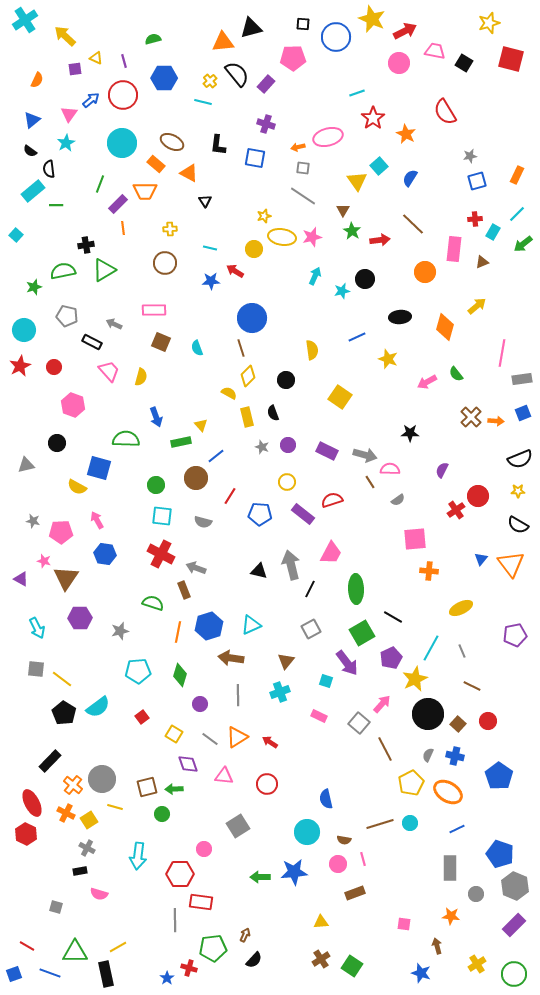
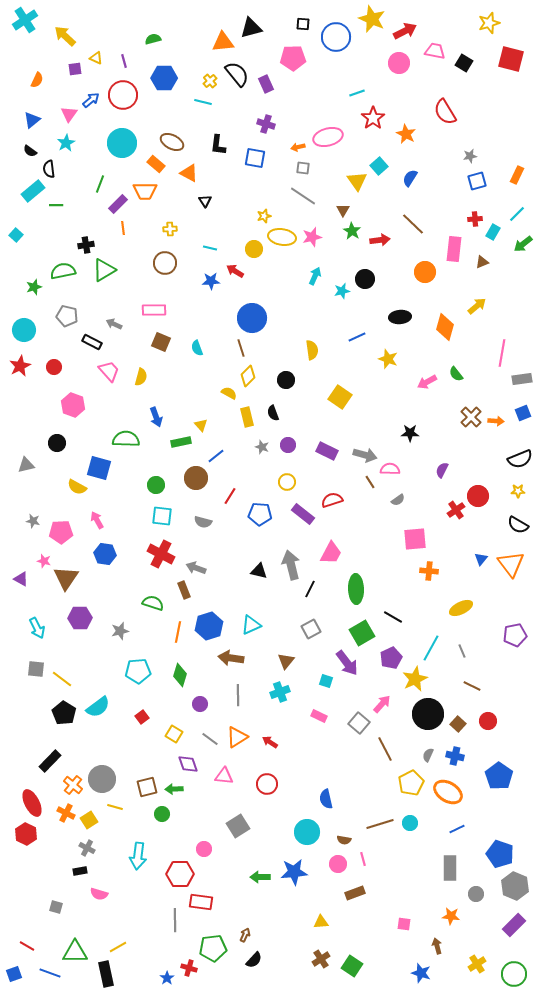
purple rectangle at (266, 84): rotated 66 degrees counterclockwise
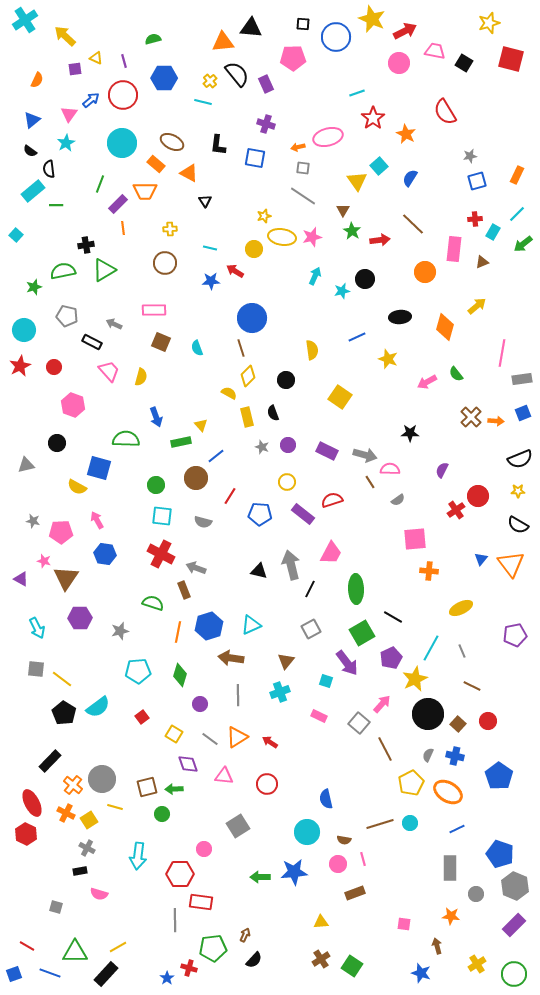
black triangle at (251, 28): rotated 20 degrees clockwise
black rectangle at (106, 974): rotated 55 degrees clockwise
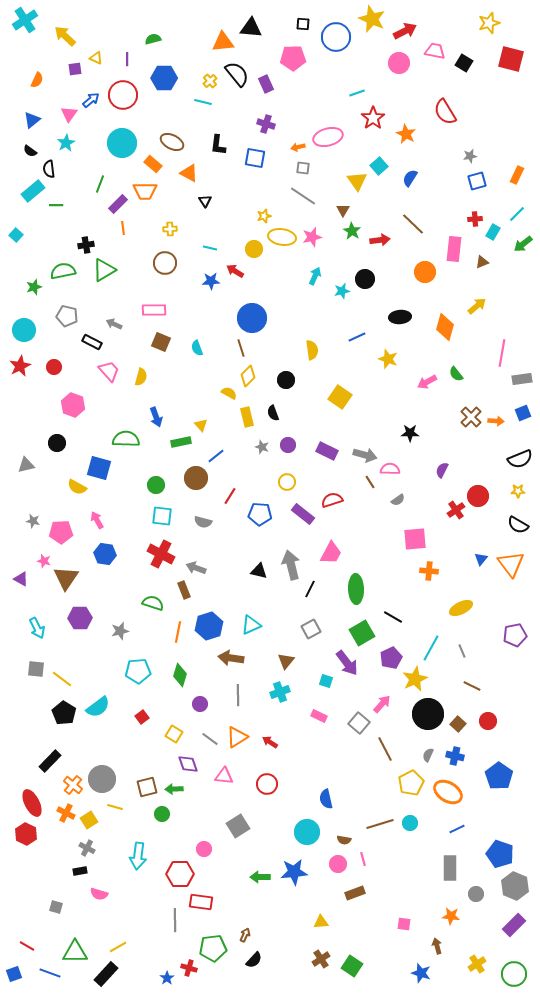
purple line at (124, 61): moved 3 px right, 2 px up; rotated 16 degrees clockwise
orange rectangle at (156, 164): moved 3 px left
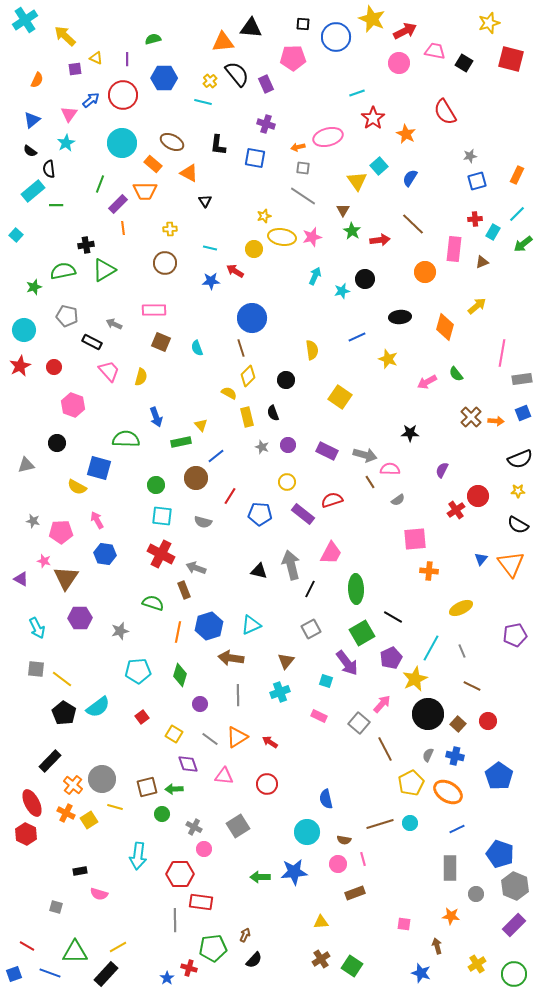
gray cross at (87, 848): moved 107 px right, 21 px up
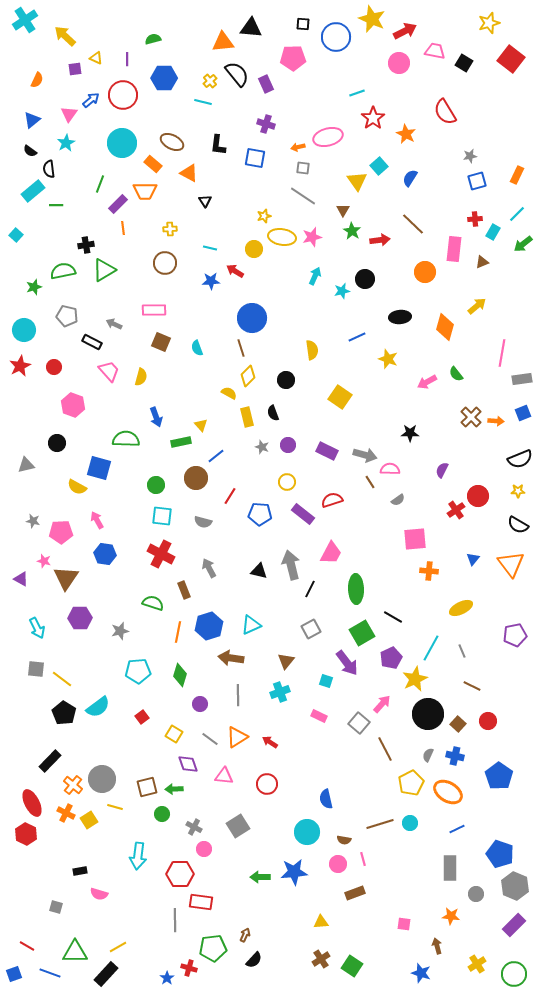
red square at (511, 59): rotated 24 degrees clockwise
blue triangle at (481, 559): moved 8 px left
gray arrow at (196, 568): moved 13 px right; rotated 42 degrees clockwise
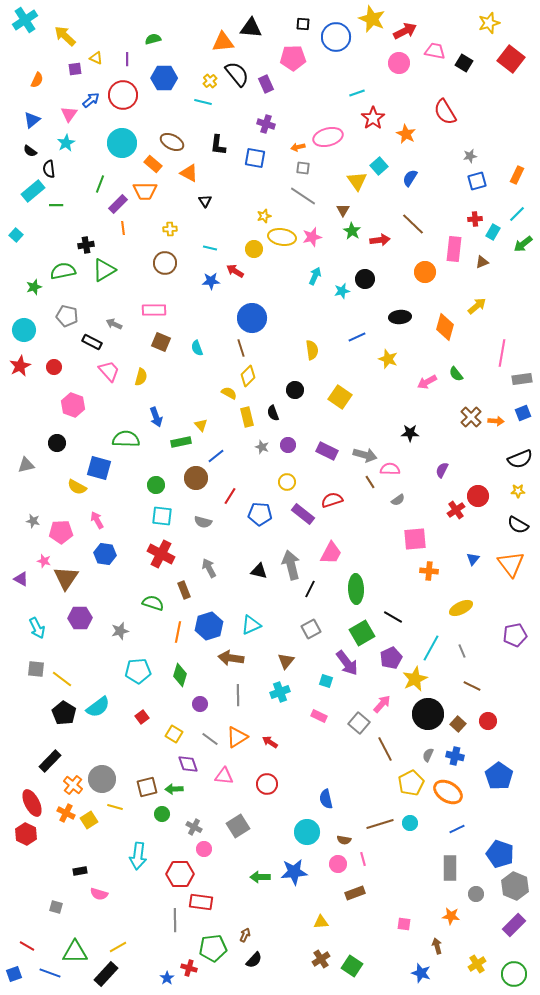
black circle at (286, 380): moved 9 px right, 10 px down
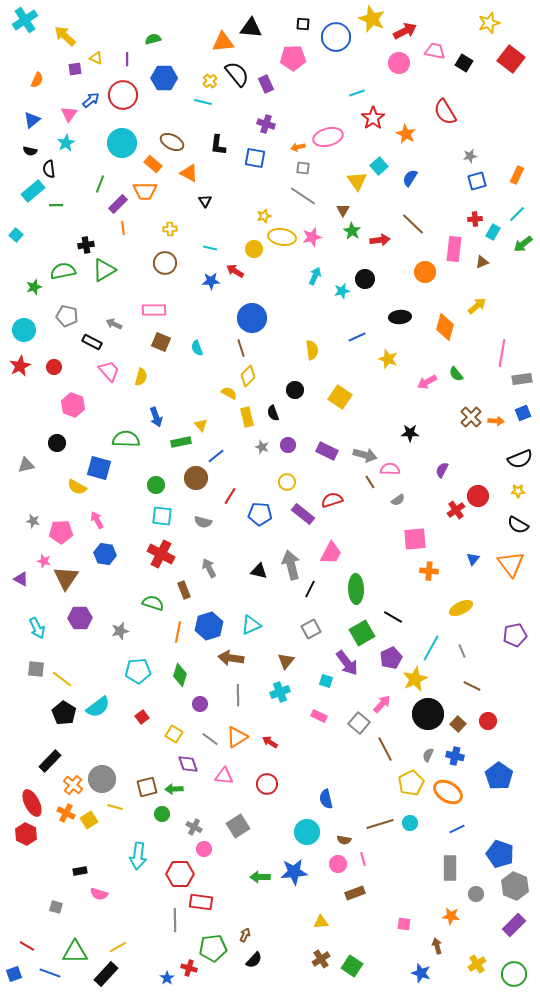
black semicircle at (30, 151): rotated 24 degrees counterclockwise
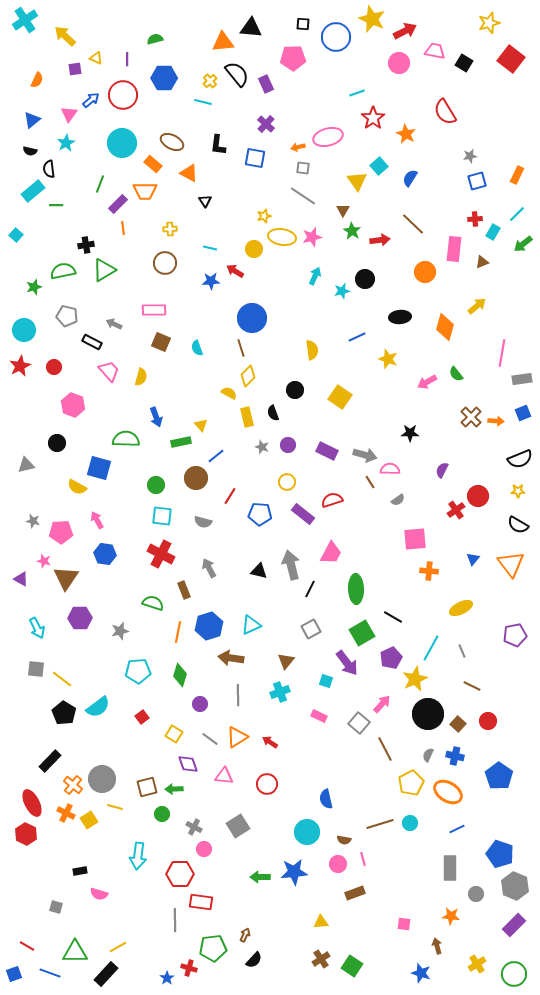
green semicircle at (153, 39): moved 2 px right
purple cross at (266, 124): rotated 24 degrees clockwise
